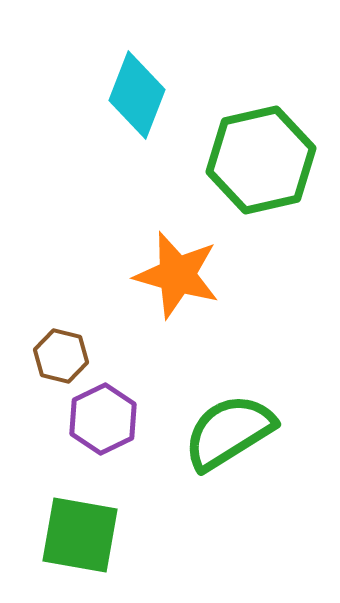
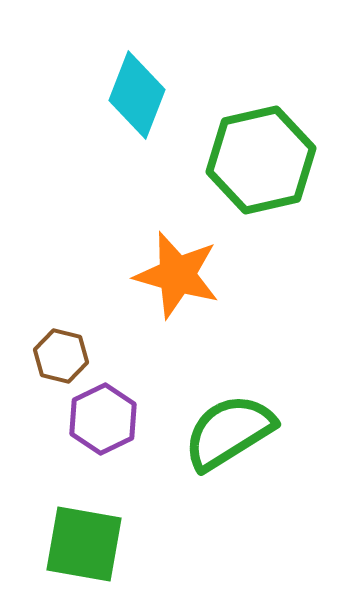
green square: moved 4 px right, 9 px down
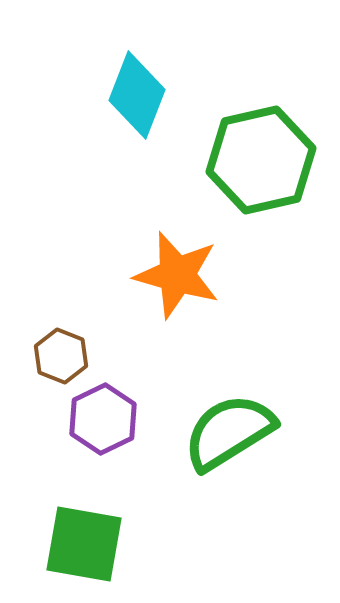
brown hexagon: rotated 8 degrees clockwise
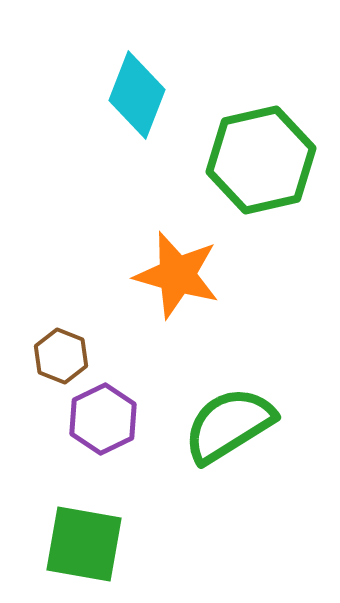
green semicircle: moved 7 px up
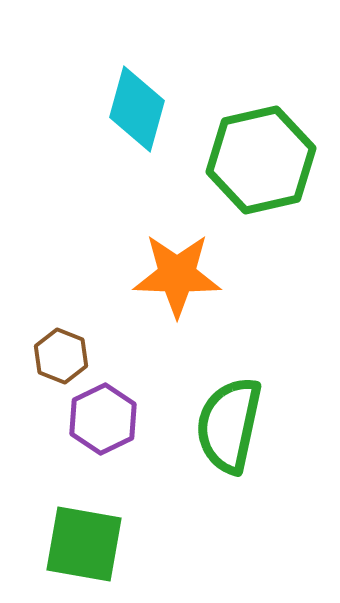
cyan diamond: moved 14 px down; rotated 6 degrees counterclockwise
orange star: rotated 14 degrees counterclockwise
green semicircle: rotated 46 degrees counterclockwise
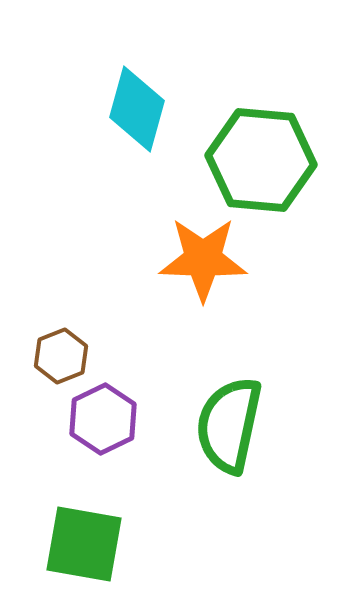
green hexagon: rotated 18 degrees clockwise
orange star: moved 26 px right, 16 px up
brown hexagon: rotated 16 degrees clockwise
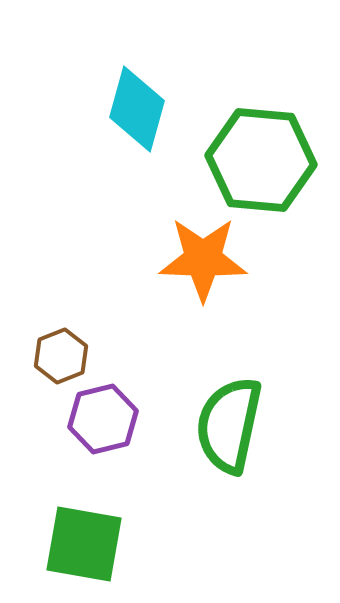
purple hexagon: rotated 12 degrees clockwise
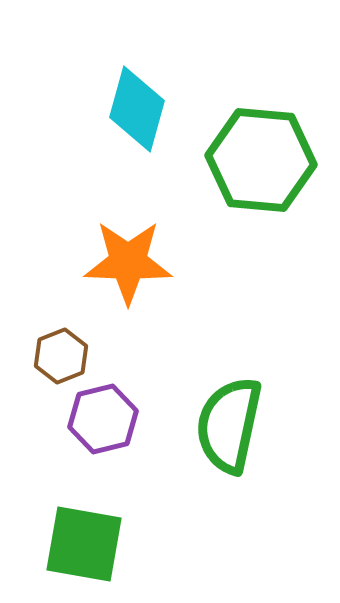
orange star: moved 75 px left, 3 px down
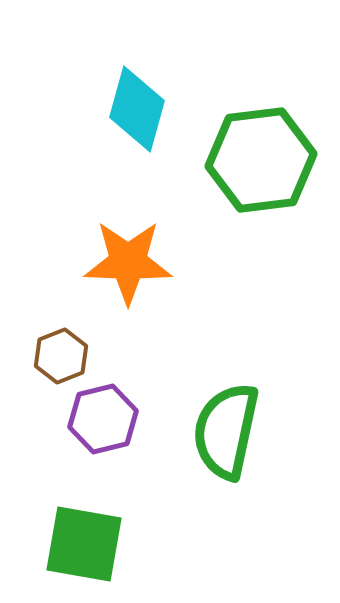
green hexagon: rotated 12 degrees counterclockwise
green semicircle: moved 3 px left, 6 px down
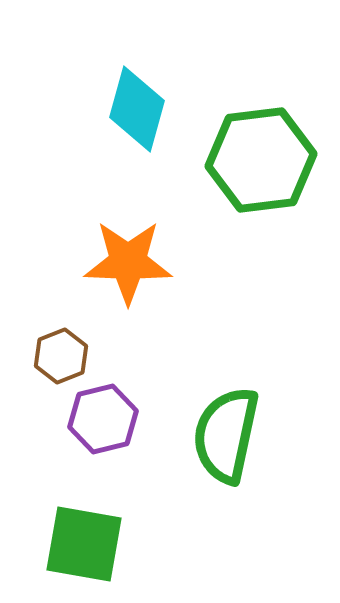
green semicircle: moved 4 px down
